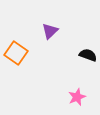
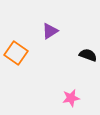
purple triangle: rotated 12 degrees clockwise
pink star: moved 6 px left, 1 px down; rotated 12 degrees clockwise
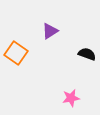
black semicircle: moved 1 px left, 1 px up
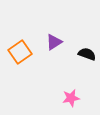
purple triangle: moved 4 px right, 11 px down
orange square: moved 4 px right, 1 px up; rotated 20 degrees clockwise
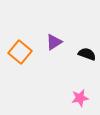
orange square: rotated 15 degrees counterclockwise
pink star: moved 9 px right
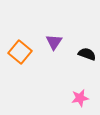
purple triangle: rotated 24 degrees counterclockwise
